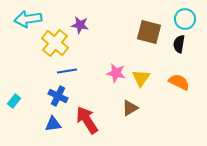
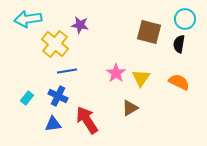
yellow cross: moved 1 px down
pink star: rotated 24 degrees clockwise
cyan rectangle: moved 13 px right, 3 px up
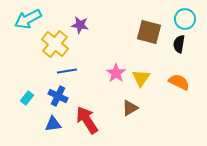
cyan arrow: rotated 20 degrees counterclockwise
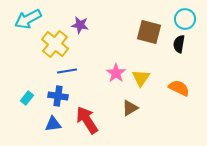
orange semicircle: moved 6 px down
blue cross: rotated 18 degrees counterclockwise
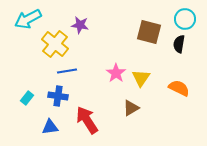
brown triangle: moved 1 px right
blue triangle: moved 3 px left, 3 px down
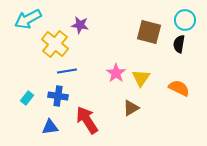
cyan circle: moved 1 px down
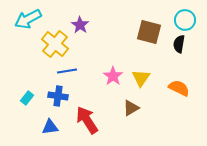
purple star: rotated 24 degrees clockwise
pink star: moved 3 px left, 3 px down
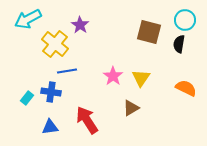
orange semicircle: moved 7 px right
blue cross: moved 7 px left, 4 px up
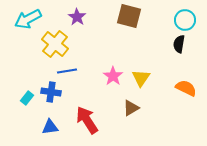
purple star: moved 3 px left, 8 px up
brown square: moved 20 px left, 16 px up
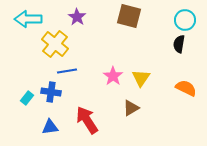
cyan arrow: rotated 28 degrees clockwise
